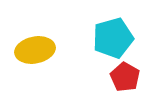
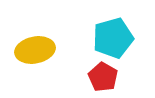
red pentagon: moved 22 px left
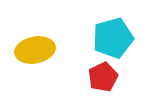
red pentagon: rotated 16 degrees clockwise
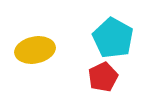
cyan pentagon: rotated 27 degrees counterclockwise
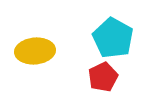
yellow ellipse: moved 1 px down; rotated 6 degrees clockwise
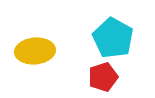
red pentagon: rotated 8 degrees clockwise
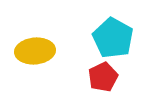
red pentagon: rotated 8 degrees counterclockwise
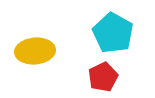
cyan pentagon: moved 5 px up
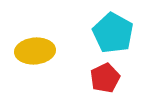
red pentagon: moved 2 px right, 1 px down
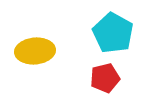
red pentagon: rotated 12 degrees clockwise
